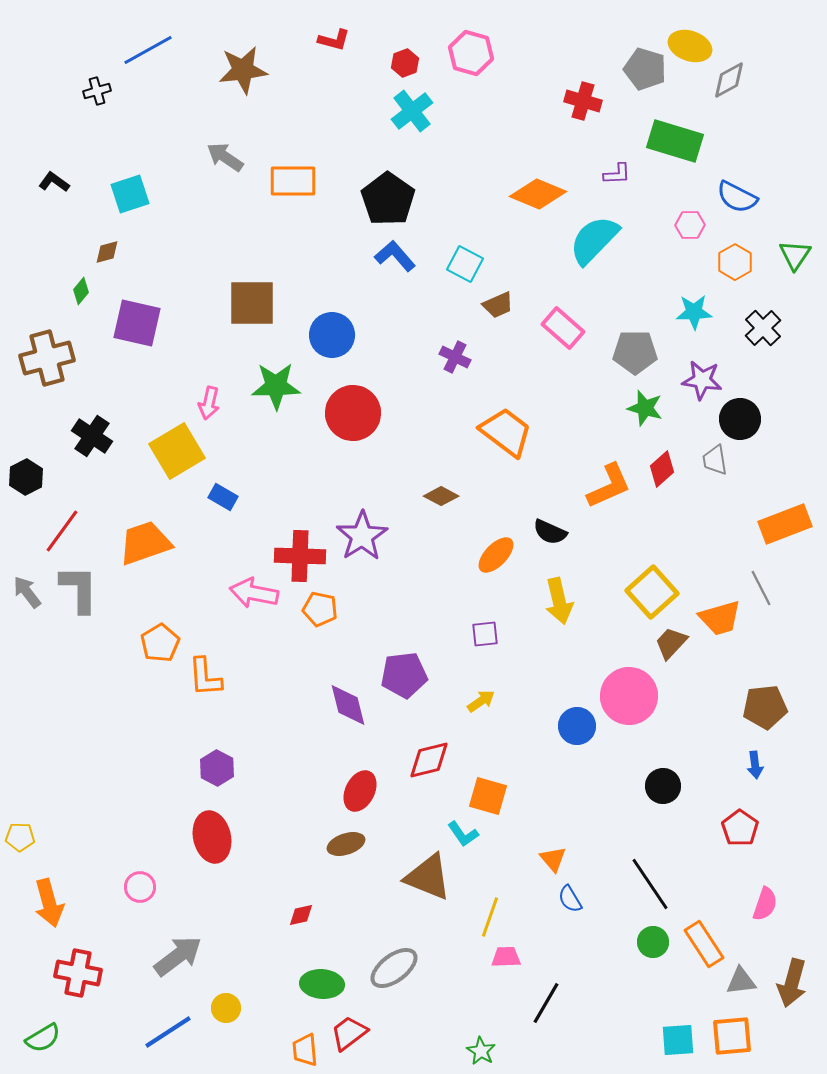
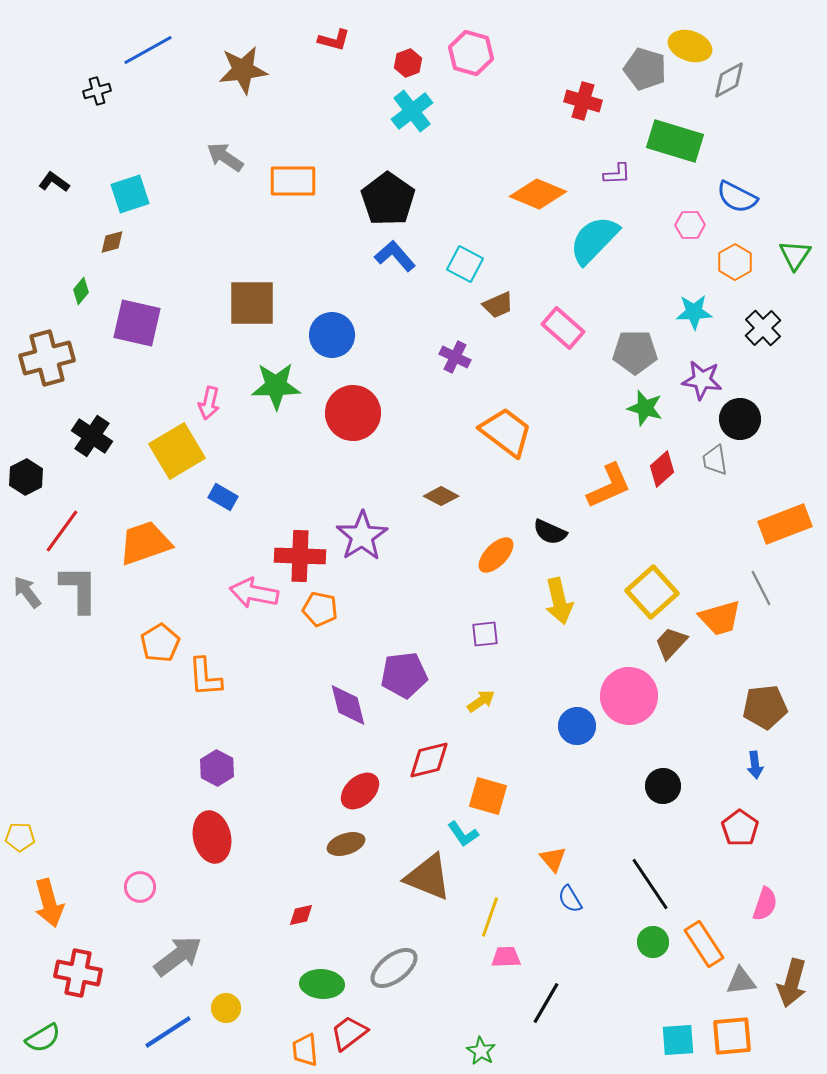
red hexagon at (405, 63): moved 3 px right
brown diamond at (107, 252): moved 5 px right, 10 px up
red ellipse at (360, 791): rotated 21 degrees clockwise
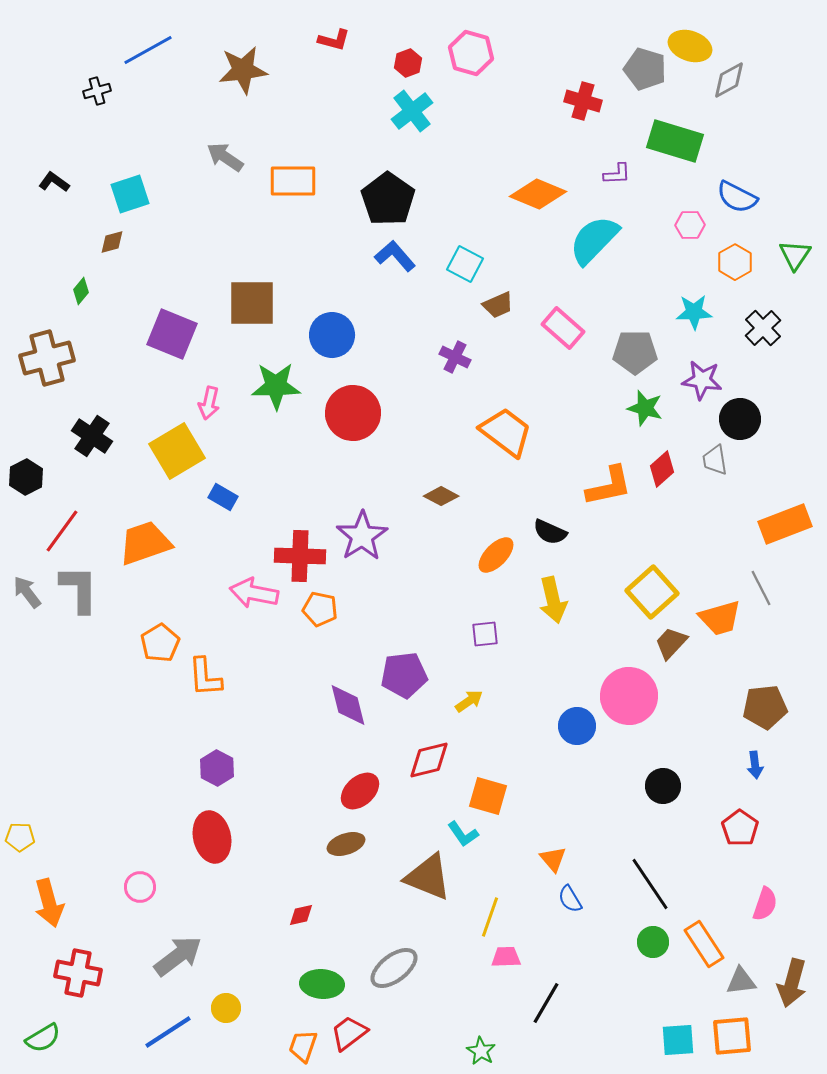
purple square at (137, 323): moved 35 px right, 11 px down; rotated 9 degrees clockwise
orange L-shape at (609, 486): rotated 12 degrees clockwise
yellow arrow at (559, 601): moved 6 px left, 1 px up
yellow arrow at (481, 701): moved 12 px left
orange trapezoid at (305, 1050): moved 2 px left, 4 px up; rotated 24 degrees clockwise
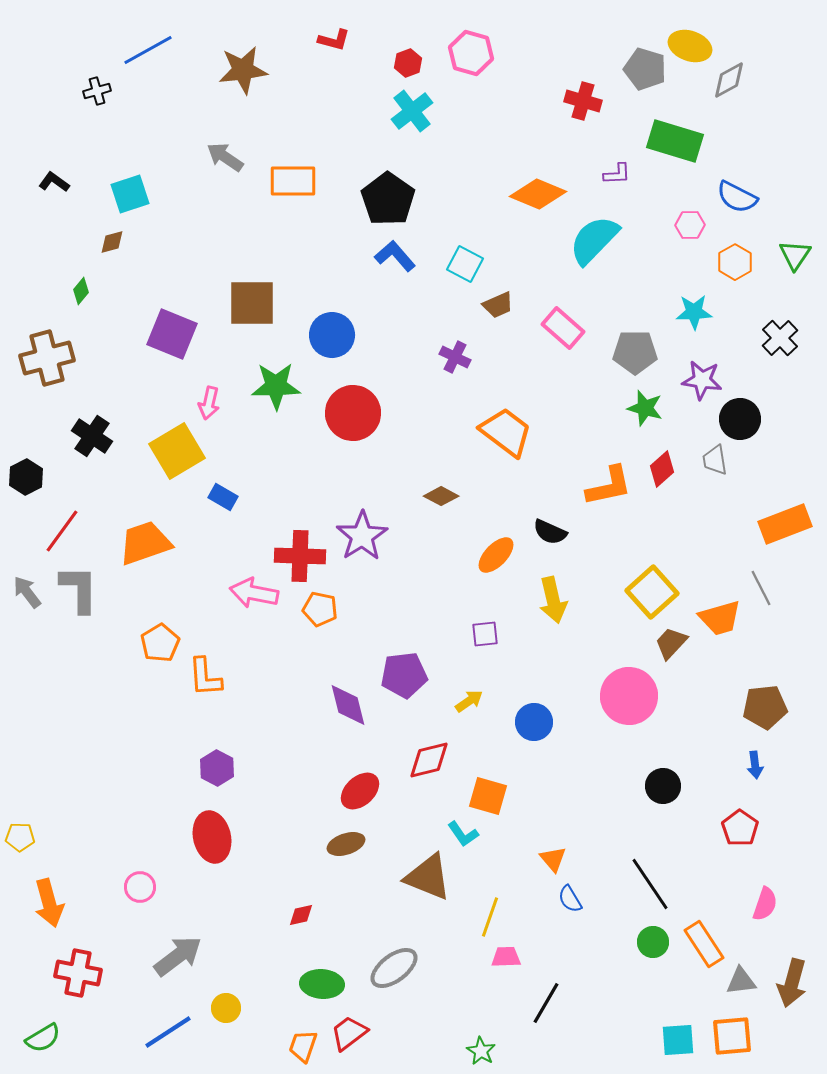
black cross at (763, 328): moved 17 px right, 10 px down
blue circle at (577, 726): moved 43 px left, 4 px up
